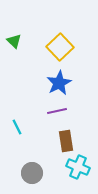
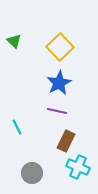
purple line: rotated 24 degrees clockwise
brown rectangle: rotated 35 degrees clockwise
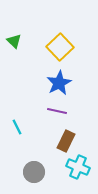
gray circle: moved 2 px right, 1 px up
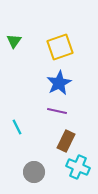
green triangle: rotated 21 degrees clockwise
yellow square: rotated 24 degrees clockwise
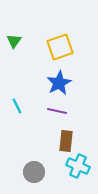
cyan line: moved 21 px up
brown rectangle: rotated 20 degrees counterclockwise
cyan cross: moved 1 px up
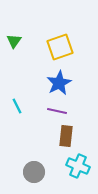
brown rectangle: moved 5 px up
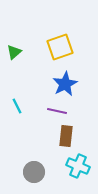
green triangle: moved 11 px down; rotated 14 degrees clockwise
blue star: moved 6 px right, 1 px down
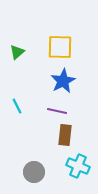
yellow square: rotated 20 degrees clockwise
green triangle: moved 3 px right
blue star: moved 2 px left, 3 px up
brown rectangle: moved 1 px left, 1 px up
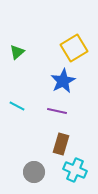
yellow square: moved 14 px right, 1 px down; rotated 32 degrees counterclockwise
cyan line: rotated 35 degrees counterclockwise
brown rectangle: moved 4 px left, 9 px down; rotated 10 degrees clockwise
cyan cross: moved 3 px left, 4 px down
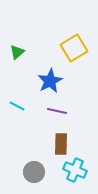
blue star: moved 13 px left
brown rectangle: rotated 15 degrees counterclockwise
